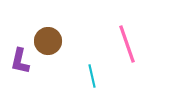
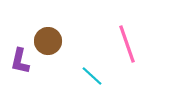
cyan line: rotated 35 degrees counterclockwise
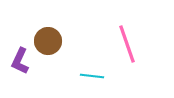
purple L-shape: rotated 12 degrees clockwise
cyan line: rotated 35 degrees counterclockwise
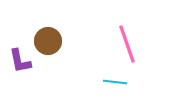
purple L-shape: rotated 36 degrees counterclockwise
cyan line: moved 23 px right, 6 px down
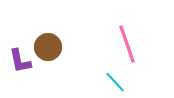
brown circle: moved 6 px down
cyan line: rotated 40 degrees clockwise
